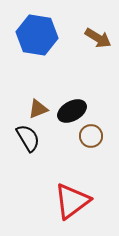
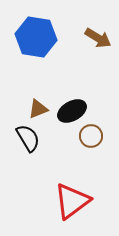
blue hexagon: moved 1 px left, 2 px down
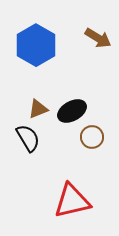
blue hexagon: moved 8 px down; rotated 21 degrees clockwise
brown circle: moved 1 px right, 1 px down
red triangle: rotated 24 degrees clockwise
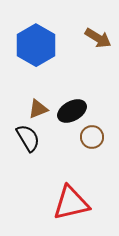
red triangle: moved 1 px left, 2 px down
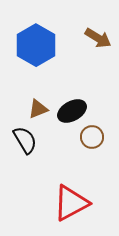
black semicircle: moved 3 px left, 2 px down
red triangle: rotated 15 degrees counterclockwise
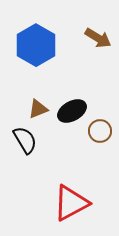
brown circle: moved 8 px right, 6 px up
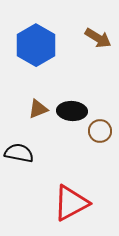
black ellipse: rotated 32 degrees clockwise
black semicircle: moved 6 px left, 13 px down; rotated 48 degrees counterclockwise
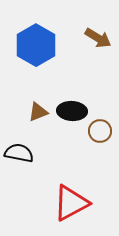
brown triangle: moved 3 px down
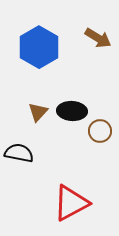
blue hexagon: moved 3 px right, 2 px down
brown triangle: rotated 25 degrees counterclockwise
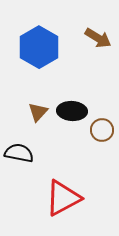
brown circle: moved 2 px right, 1 px up
red triangle: moved 8 px left, 5 px up
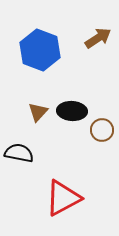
brown arrow: rotated 64 degrees counterclockwise
blue hexagon: moved 1 px right, 3 px down; rotated 9 degrees counterclockwise
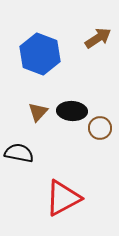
blue hexagon: moved 4 px down
brown circle: moved 2 px left, 2 px up
